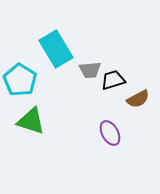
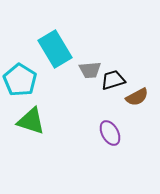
cyan rectangle: moved 1 px left
brown semicircle: moved 1 px left, 2 px up
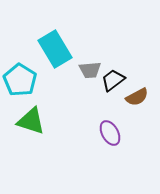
black trapezoid: rotated 20 degrees counterclockwise
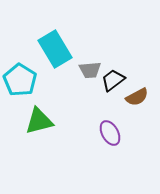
green triangle: moved 8 px right; rotated 32 degrees counterclockwise
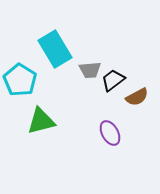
green triangle: moved 2 px right
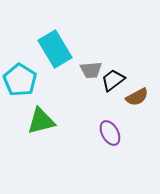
gray trapezoid: moved 1 px right
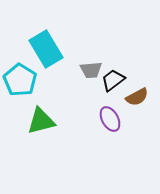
cyan rectangle: moved 9 px left
purple ellipse: moved 14 px up
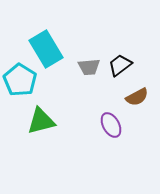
gray trapezoid: moved 2 px left, 3 px up
black trapezoid: moved 7 px right, 15 px up
purple ellipse: moved 1 px right, 6 px down
